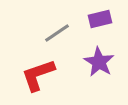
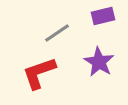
purple rectangle: moved 3 px right, 3 px up
red L-shape: moved 1 px right, 2 px up
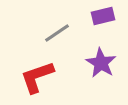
purple star: moved 2 px right, 1 px down
red L-shape: moved 2 px left, 4 px down
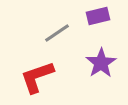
purple rectangle: moved 5 px left
purple star: rotated 8 degrees clockwise
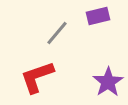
gray line: rotated 16 degrees counterclockwise
purple star: moved 7 px right, 19 px down
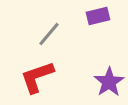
gray line: moved 8 px left, 1 px down
purple star: moved 1 px right
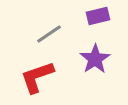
gray line: rotated 16 degrees clockwise
purple star: moved 14 px left, 23 px up
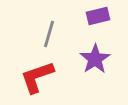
gray line: rotated 40 degrees counterclockwise
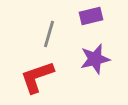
purple rectangle: moved 7 px left
purple star: rotated 20 degrees clockwise
